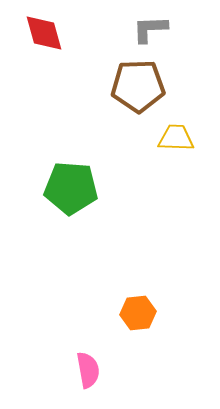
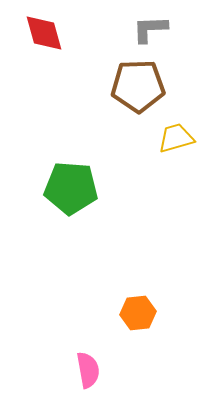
yellow trapezoid: rotated 18 degrees counterclockwise
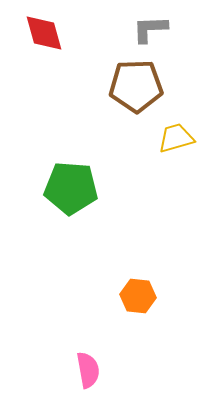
brown pentagon: moved 2 px left
orange hexagon: moved 17 px up; rotated 12 degrees clockwise
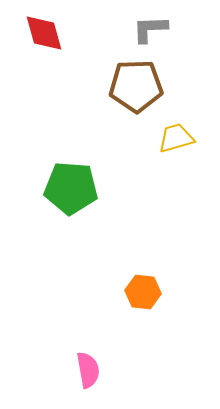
orange hexagon: moved 5 px right, 4 px up
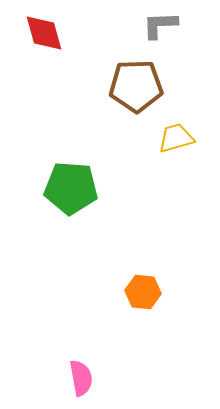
gray L-shape: moved 10 px right, 4 px up
pink semicircle: moved 7 px left, 8 px down
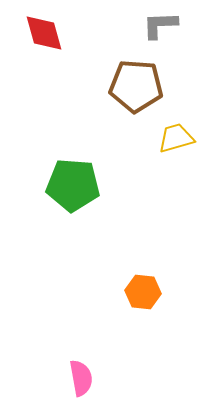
brown pentagon: rotated 6 degrees clockwise
green pentagon: moved 2 px right, 3 px up
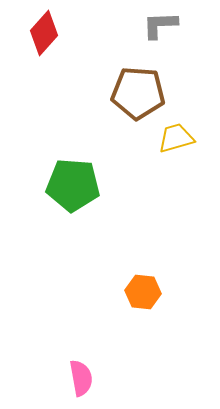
red diamond: rotated 57 degrees clockwise
brown pentagon: moved 2 px right, 7 px down
